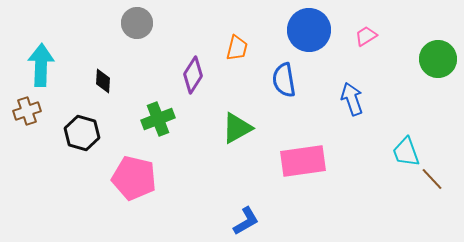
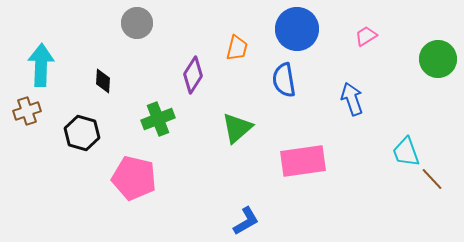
blue circle: moved 12 px left, 1 px up
green triangle: rotated 12 degrees counterclockwise
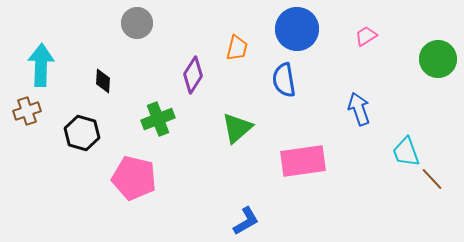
blue arrow: moved 7 px right, 10 px down
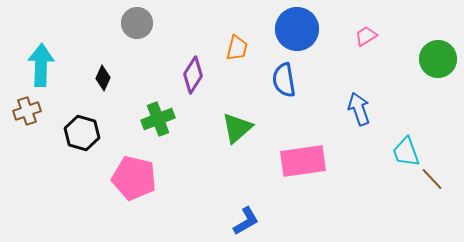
black diamond: moved 3 px up; rotated 20 degrees clockwise
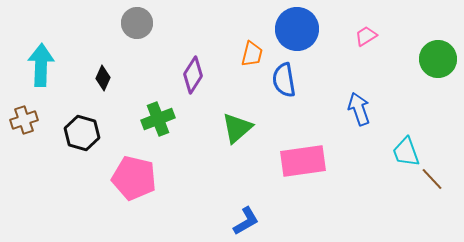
orange trapezoid: moved 15 px right, 6 px down
brown cross: moved 3 px left, 9 px down
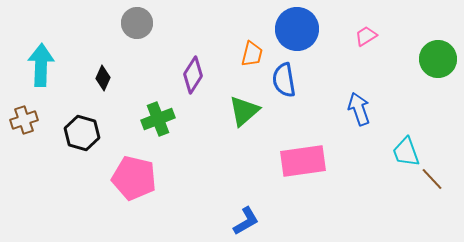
green triangle: moved 7 px right, 17 px up
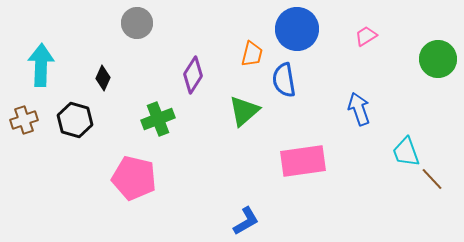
black hexagon: moved 7 px left, 13 px up
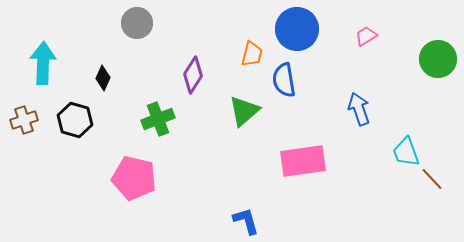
cyan arrow: moved 2 px right, 2 px up
blue L-shape: rotated 76 degrees counterclockwise
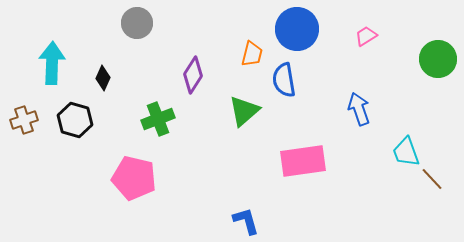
cyan arrow: moved 9 px right
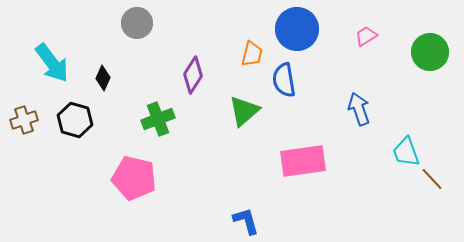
green circle: moved 8 px left, 7 px up
cyan arrow: rotated 141 degrees clockwise
